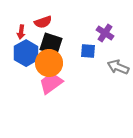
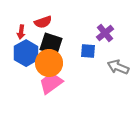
purple cross: rotated 18 degrees clockwise
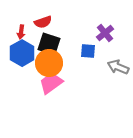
black square: moved 2 px left
blue hexagon: moved 4 px left
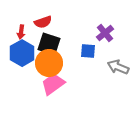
pink trapezoid: moved 2 px right, 1 px down
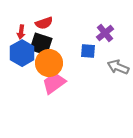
red semicircle: moved 1 px right, 1 px down
black square: moved 8 px left
pink trapezoid: moved 1 px right, 1 px up
